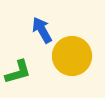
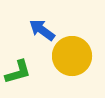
blue arrow: rotated 24 degrees counterclockwise
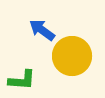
green L-shape: moved 4 px right, 8 px down; rotated 20 degrees clockwise
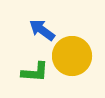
green L-shape: moved 13 px right, 8 px up
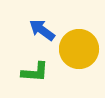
yellow circle: moved 7 px right, 7 px up
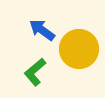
green L-shape: rotated 136 degrees clockwise
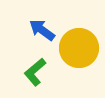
yellow circle: moved 1 px up
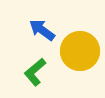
yellow circle: moved 1 px right, 3 px down
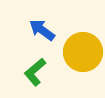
yellow circle: moved 3 px right, 1 px down
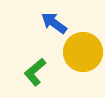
blue arrow: moved 12 px right, 7 px up
